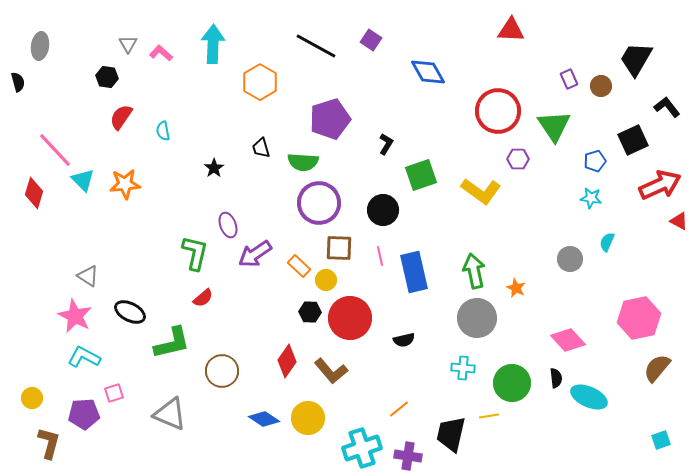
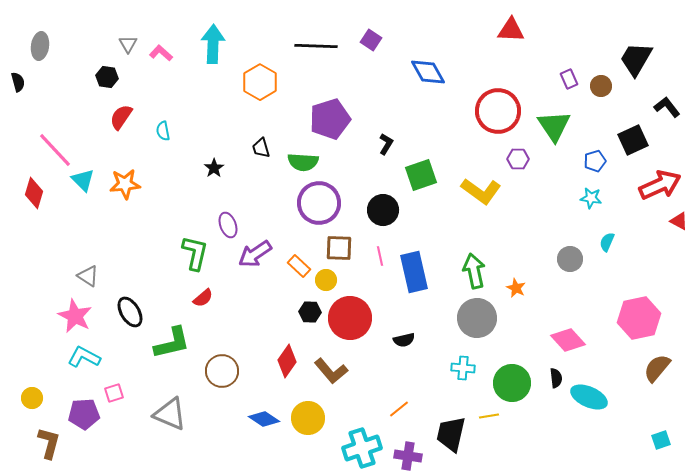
black line at (316, 46): rotated 27 degrees counterclockwise
black ellipse at (130, 312): rotated 32 degrees clockwise
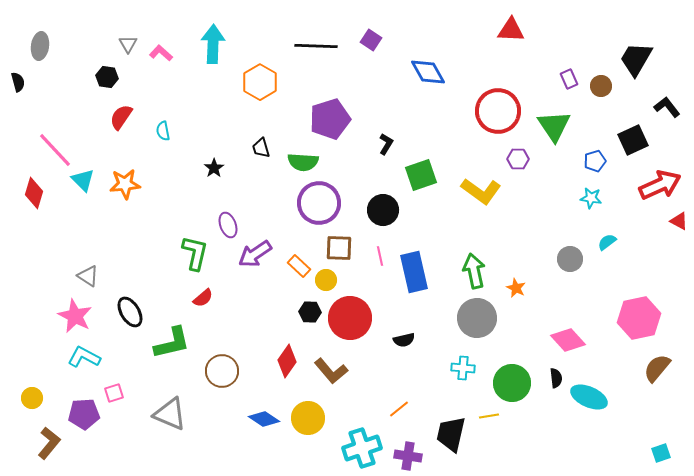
cyan semicircle at (607, 242): rotated 30 degrees clockwise
cyan square at (661, 440): moved 13 px down
brown L-shape at (49, 443): rotated 24 degrees clockwise
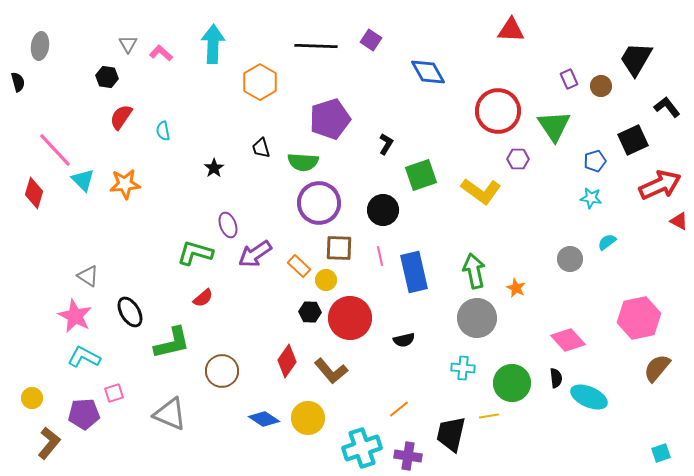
green L-shape at (195, 253): rotated 87 degrees counterclockwise
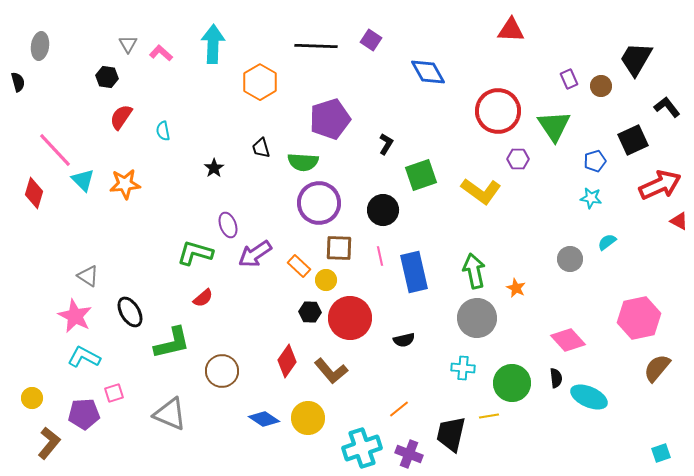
purple cross at (408, 456): moved 1 px right, 2 px up; rotated 12 degrees clockwise
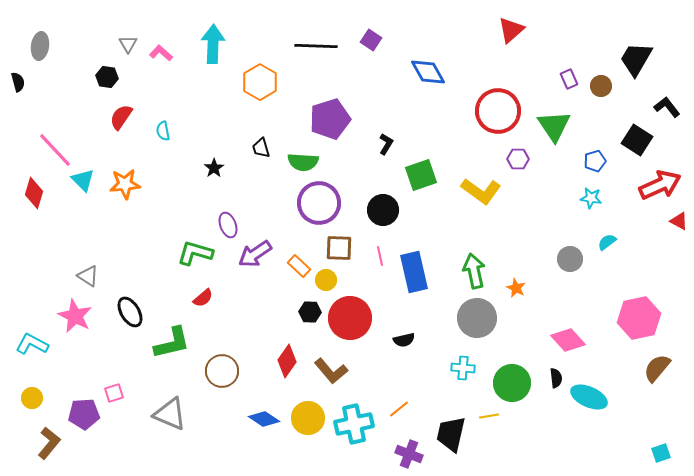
red triangle at (511, 30): rotated 44 degrees counterclockwise
black square at (633, 140): moved 4 px right; rotated 32 degrees counterclockwise
cyan L-shape at (84, 357): moved 52 px left, 13 px up
cyan cross at (362, 448): moved 8 px left, 24 px up; rotated 6 degrees clockwise
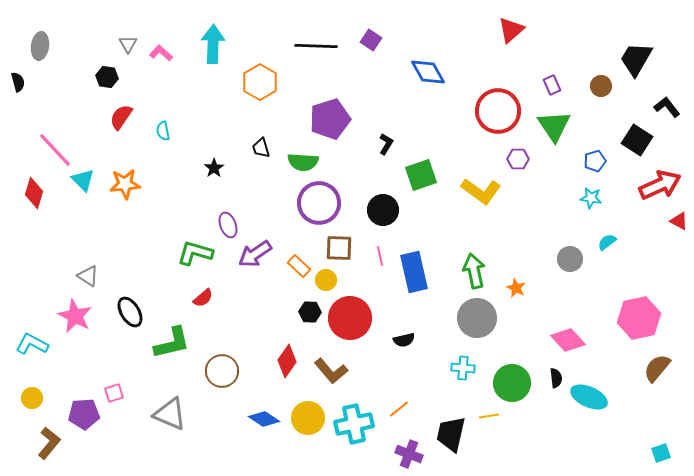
purple rectangle at (569, 79): moved 17 px left, 6 px down
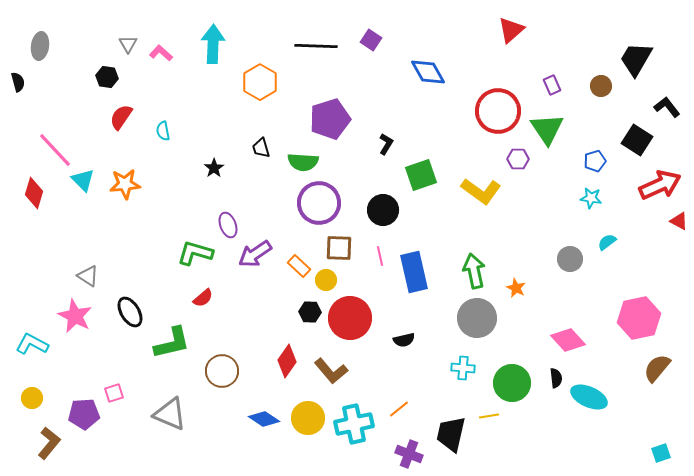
green triangle at (554, 126): moved 7 px left, 3 px down
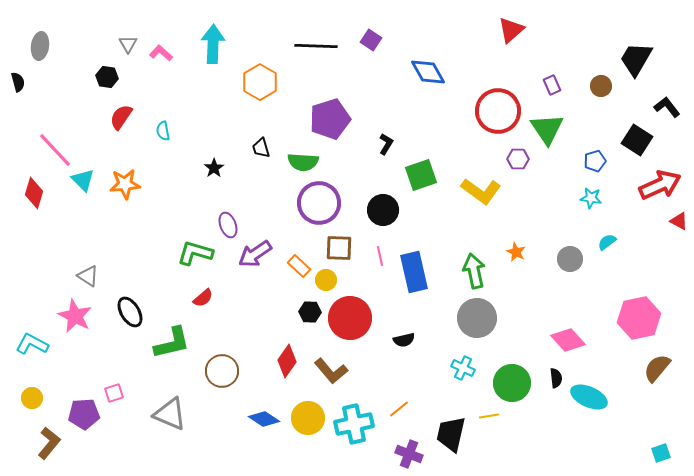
orange star at (516, 288): moved 36 px up
cyan cross at (463, 368): rotated 20 degrees clockwise
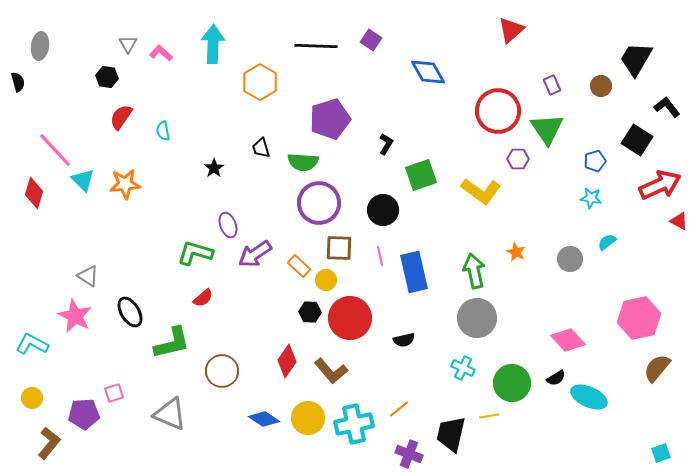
black semicircle at (556, 378): rotated 66 degrees clockwise
